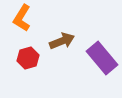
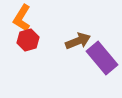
brown arrow: moved 16 px right
red hexagon: moved 18 px up
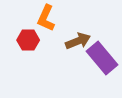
orange L-shape: moved 24 px right; rotated 8 degrees counterclockwise
red hexagon: rotated 15 degrees clockwise
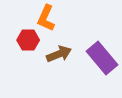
brown arrow: moved 19 px left, 13 px down
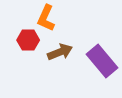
brown arrow: moved 1 px right, 2 px up
purple rectangle: moved 3 px down
